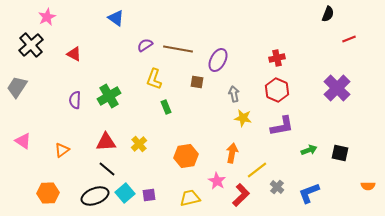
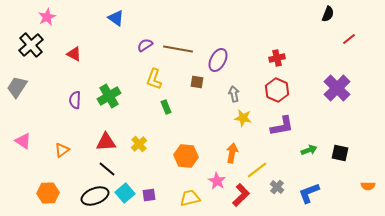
red line at (349, 39): rotated 16 degrees counterclockwise
orange hexagon at (186, 156): rotated 15 degrees clockwise
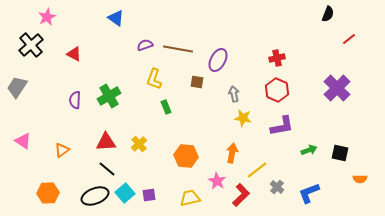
purple semicircle at (145, 45): rotated 14 degrees clockwise
orange semicircle at (368, 186): moved 8 px left, 7 px up
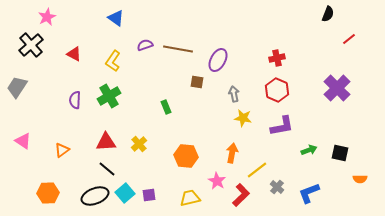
yellow L-shape at (154, 79): moved 41 px left, 18 px up; rotated 15 degrees clockwise
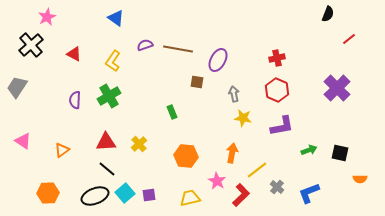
green rectangle at (166, 107): moved 6 px right, 5 px down
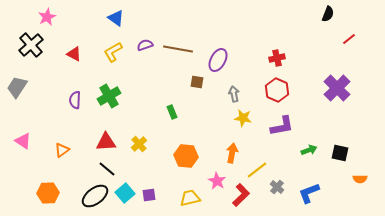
yellow L-shape at (113, 61): moved 9 px up; rotated 25 degrees clockwise
black ellipse at (95, 196): rotated 16 degrees counterclockwise
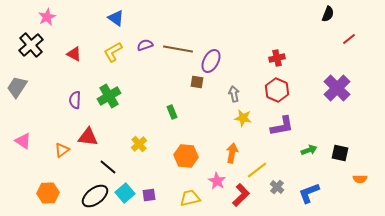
purple ellipse at (218, 60): moved 7 px left, 1 px down
red triangle at (106, 142): moved 18 px left, 5 px up; rotated 10 degrees clockwise
black line at (107, 169): moved 1 px right, 2 px up
